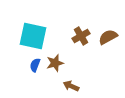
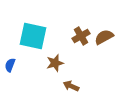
brown semicircle: moved 4 px left
blue semicircle: moved 25 px left
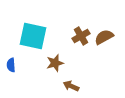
blue semicircle: moved 1 px right; rotated 24 degrees counterclockwise
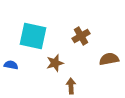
brown semicircle: moved 5 px right, 22 px down; rotated 18 degrees clockwise
blue semicircle: rotated 104 degrees clockwise
brown arrow: rotated 63 degrees clockwise
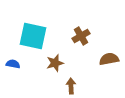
blue semicircle: moved 2 px right, 1 px up
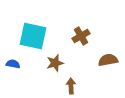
brown semicircle: moved 1 px left, 1 px down
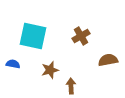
brown star: moved 5 px left, 7 px down
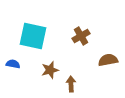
brown arrow: moved 2 px up
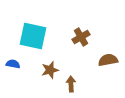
brown cross: moved 1 px down
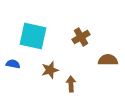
brown semicircle: rotated 12 degrees clockwise
